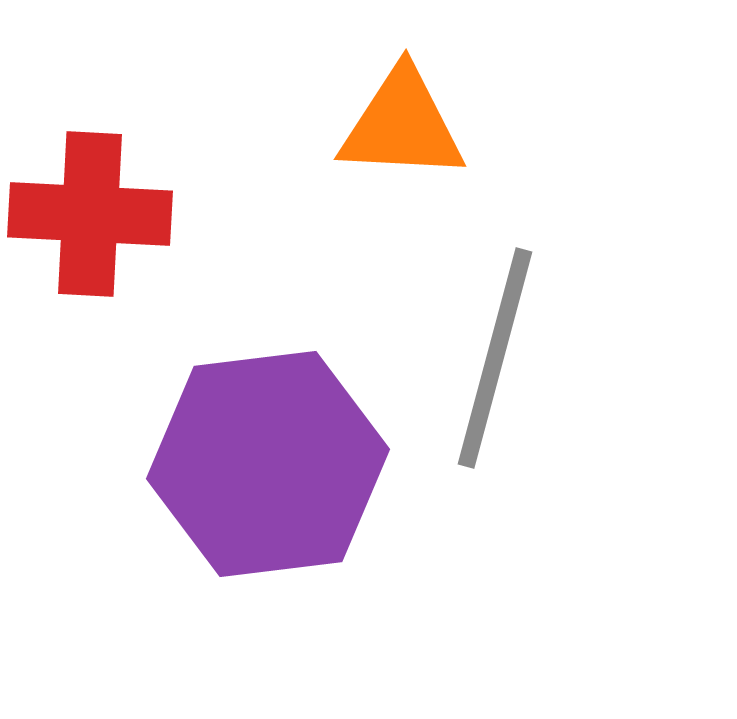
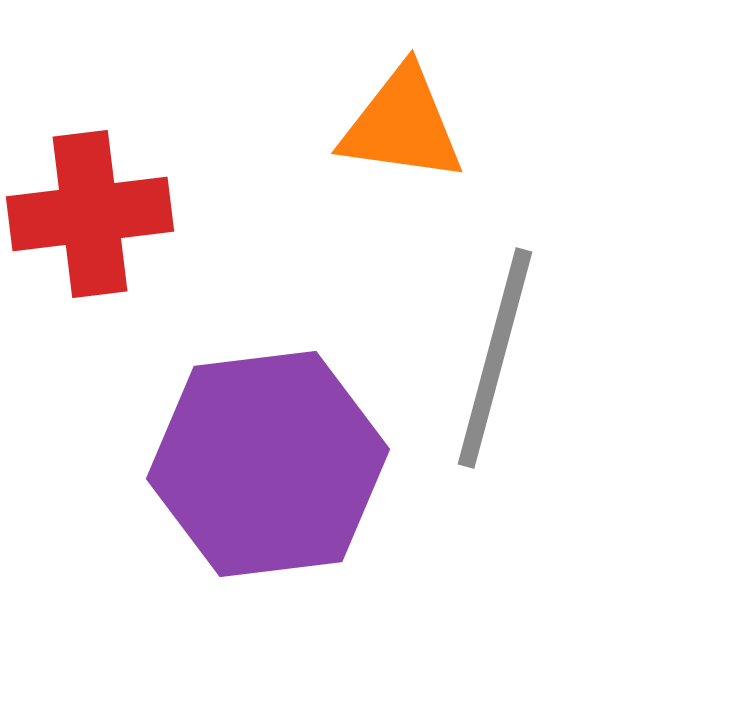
orange triangle: rotated 5 degrees clockwise
red cross: rotated 10 degrees counterclockwise
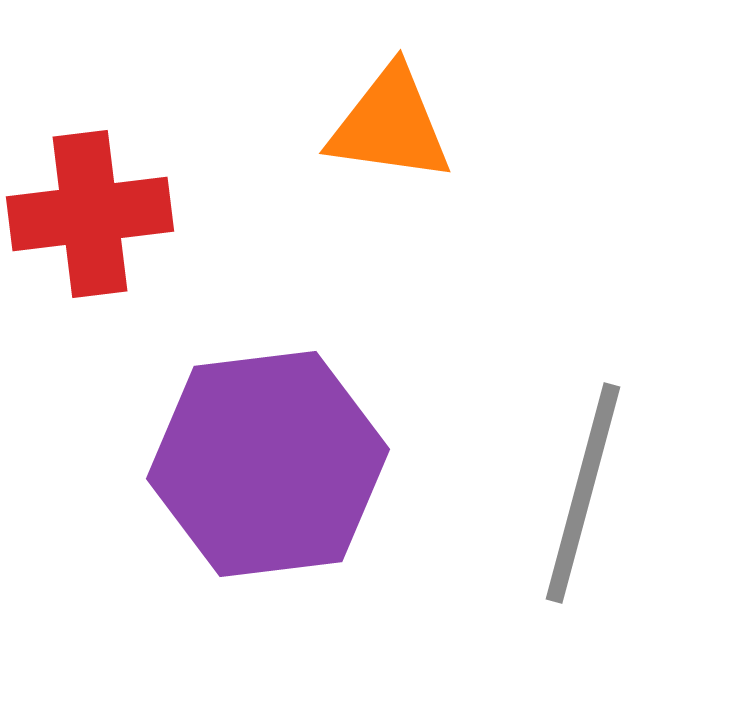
orange triangle: moved 12 px left
gray line: moved 88 px right, 135 px down
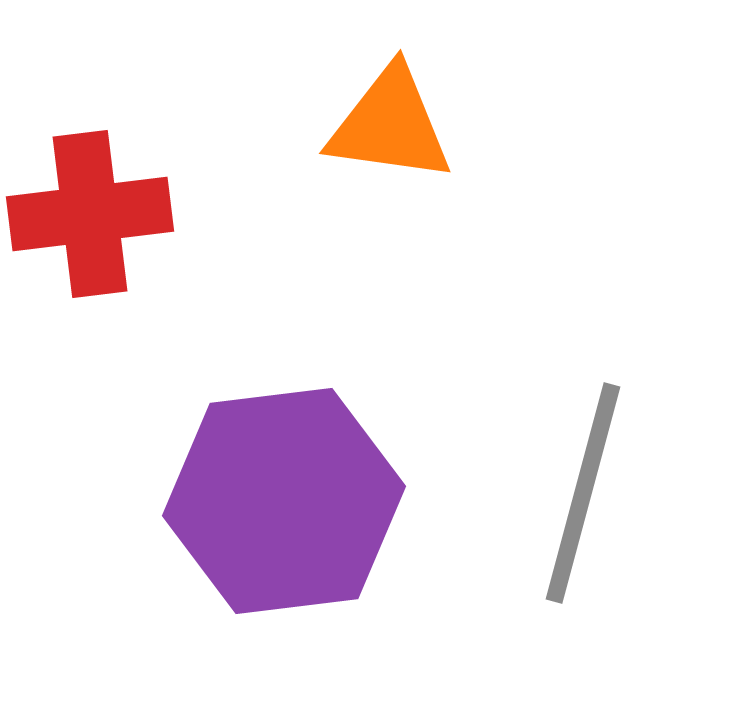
purple hexagon: moved 16 px right, 37 px down
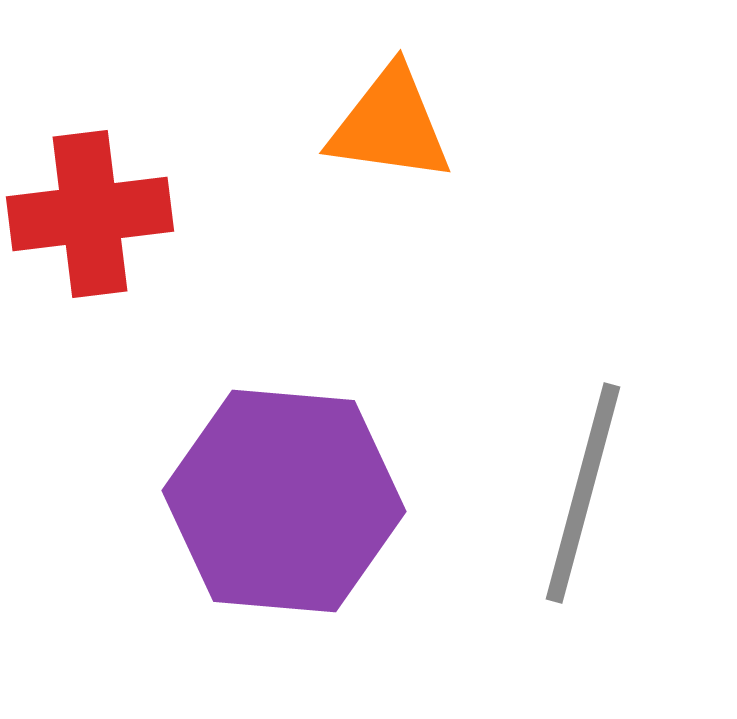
purple hexagon: rotated 12 degrees clockwise
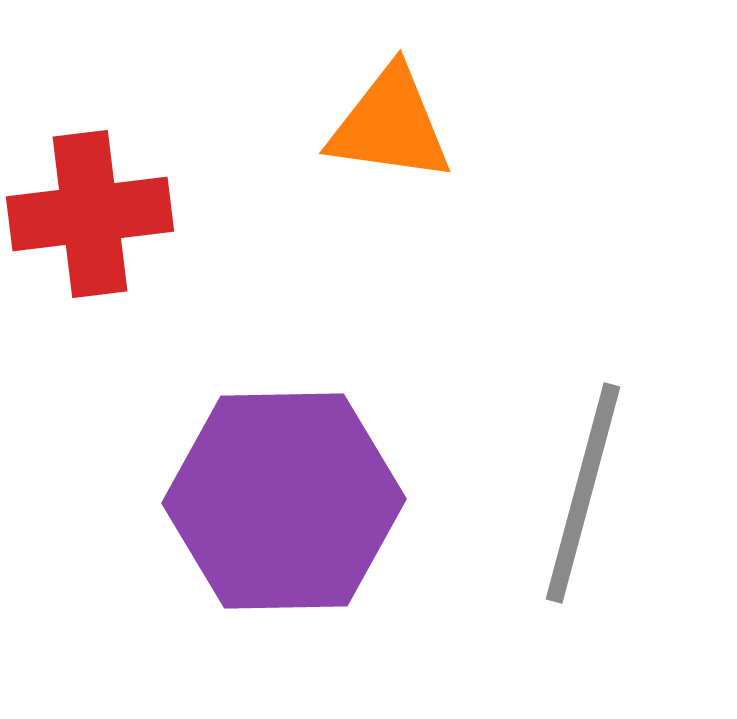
purple hexagon: rotated 6 degrees counterclockwise
